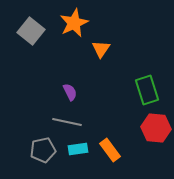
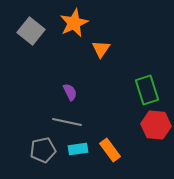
red hexagon: moved 3 px up
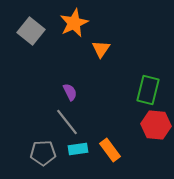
green rectangle: moved 1 px right; rotated 32 degrees clockwise
gray line: rotated 40 degrees clockwise
gray pentagon: moved 3 px down; rotated 10 degrees clockwise
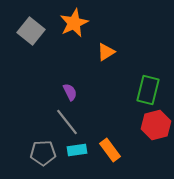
orange triangle: moved 5 px right, 3 px down; rotated 24 degrees clockwise
red hexagon: rotated 20 degrees counterclockwise
cyan rectangle: moved 1 px left, 1 px down
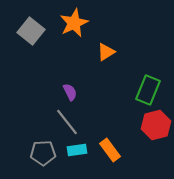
green rectangle: rotated 8 degrees clockwise
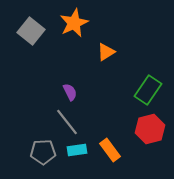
green rectangle: rotated 12 degrees clockwise
red hexagon: moved 6 px left, 4 px down
gray pentagon: moved 1 px up
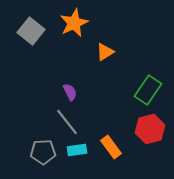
orange triangle: moved 1 px left
orange rectangle: moved 1 px right, 3 px up
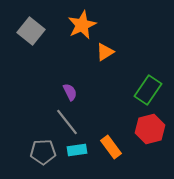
orange star: moved 8 px right, 2 px down
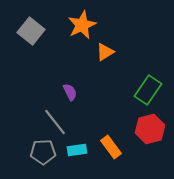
gray line: moved 12 px left
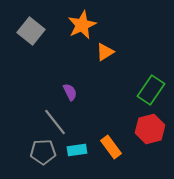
green rectangle: moved 3 px right
